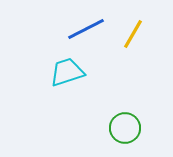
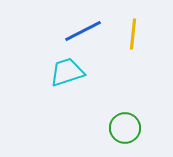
blue line: moved 3 px left, 2 px down
yellow line: rotated 24 degrees counterclockwise
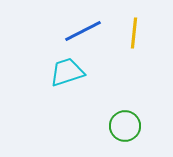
yellow line: moved 1 px right, 1 px up
green circle: moved 2 px up
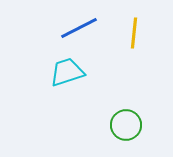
blue line: moved 4 px left, 3 px up
green circle: moved 1 px right, 1 px up
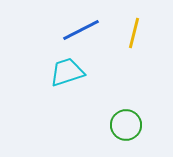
blue line: moved 2 px right, 2 px down
yellow line: rotated 8 degrees clockwise
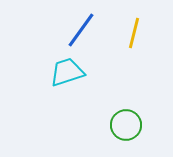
blue line: rotated 27 degrees counterclockwise
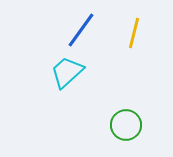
cyan trapezoid: rotated 24 degrees counterclockwise
